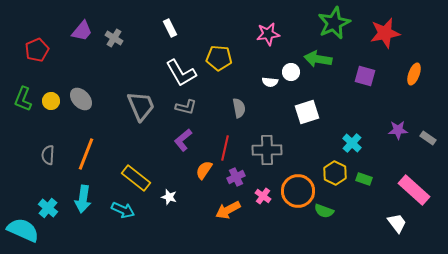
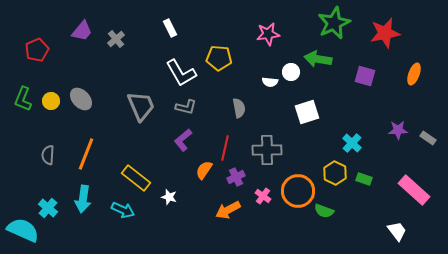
gray cross at (114, 38): moved 2 px right, 1 px down; rotated 18 degrees clockwise
white trapezoid at (397, 223): moved 8 px down
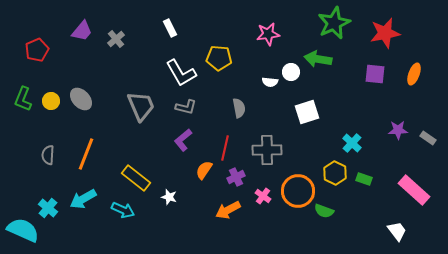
purple square at (365, 76): moved 10 px right, 2 px up; rotated 10 degrees counterclockwise
cyan arrow at (83, 199): rotated 52 degrees clockwise
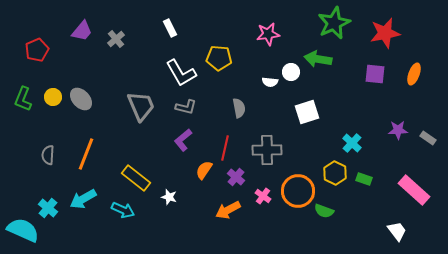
yellow circle at (51, 101): moved 2 px right, 4 px up
purple cross at (236, 177): rotated 24 degrees counterclockwise
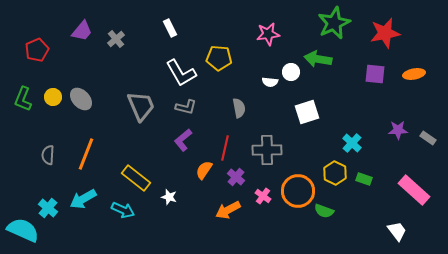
orange ellipse at (414, 74): rotated 60 degrees clockwise
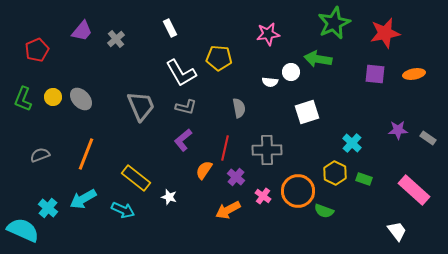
gray semicircle at (48, 155): moved 8 px left; rotated 66 degrees clockwise
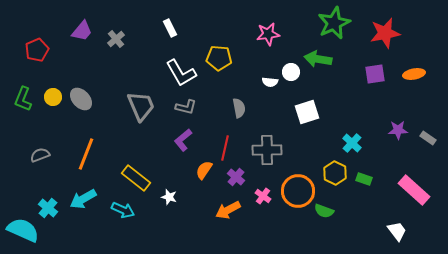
purple square at (375, 74): rotated 15 degrees counterclockwise
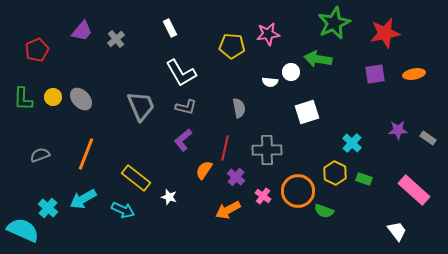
yellow pentagon at (219, 58): moved 13 px right, 12 px up
green L-shape at (23, 99): rotated 20 degrees counterclockwise
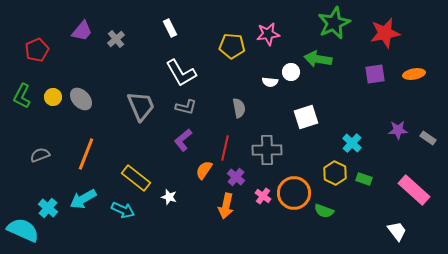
green L-shape at (23, 99): moved 1 px left, 3 px up; rotated 25 degrees clockwise
white square at (307, 112): moved 1 px left, 5 px down
orange circle at (298, 191): moved 4 px left, 2 px down
orange arrow at (228, 210): moved 2 px left, 4 px up; rotated 50 degrees counterclockwise
